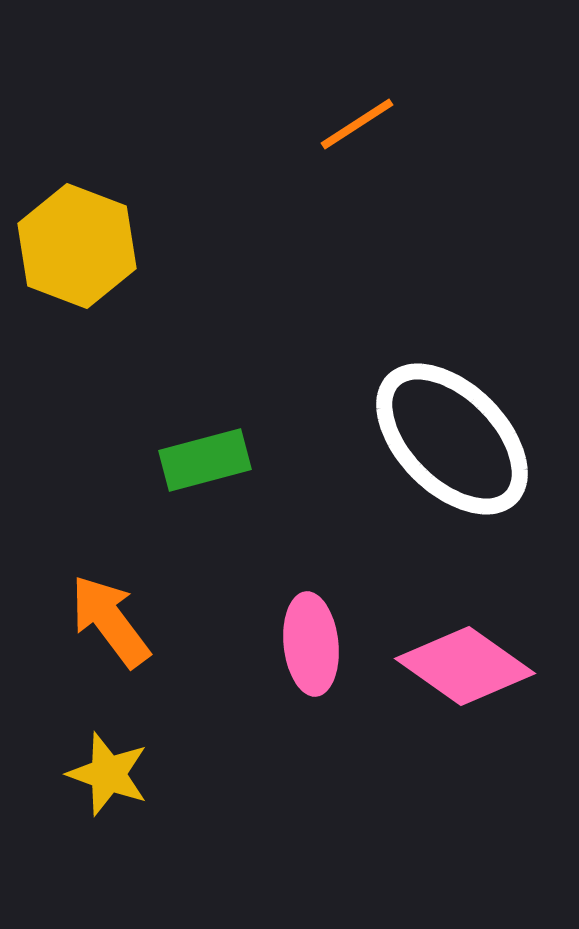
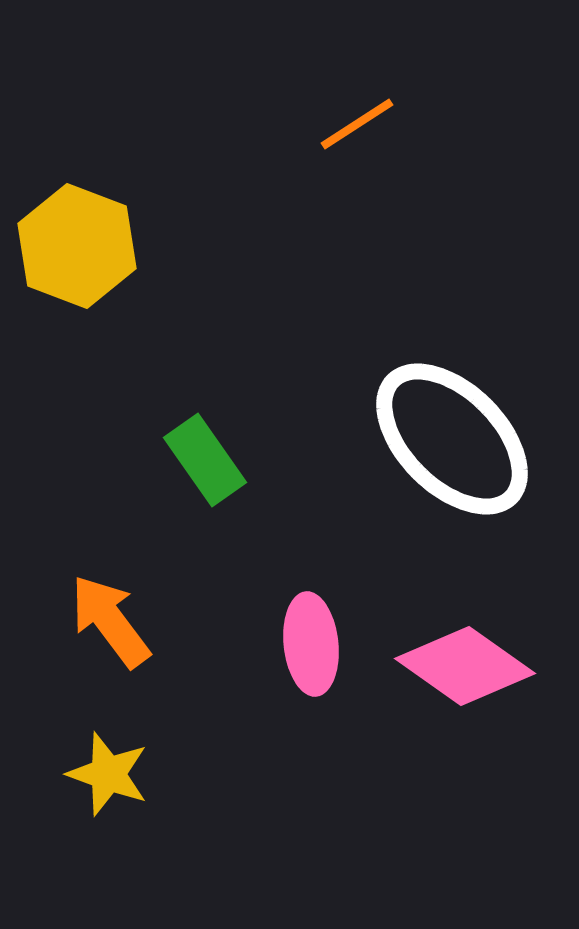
green rectangle: rotated 70 degrees clockwise
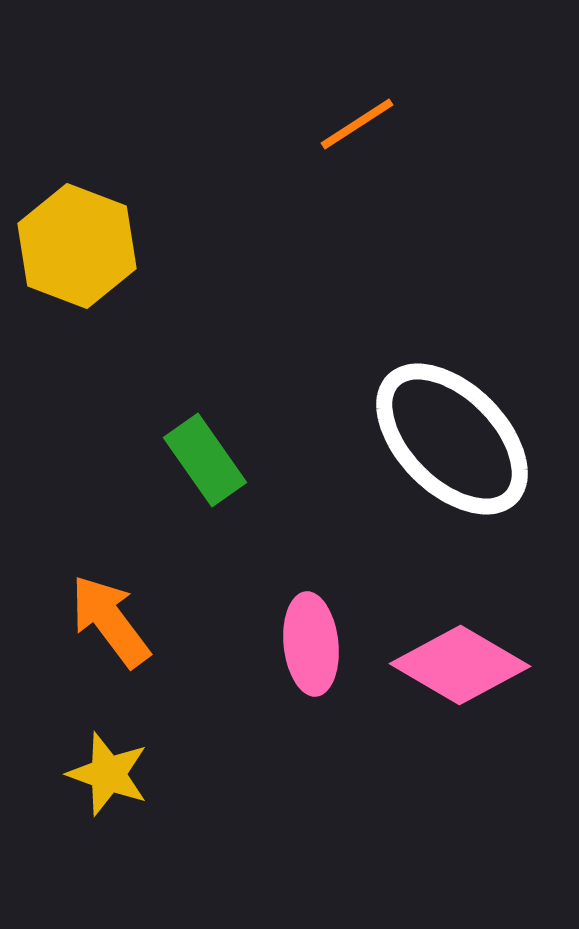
pink diamond: moved 5 px left, 1 px up; rotated 5 degrees counterclockwise
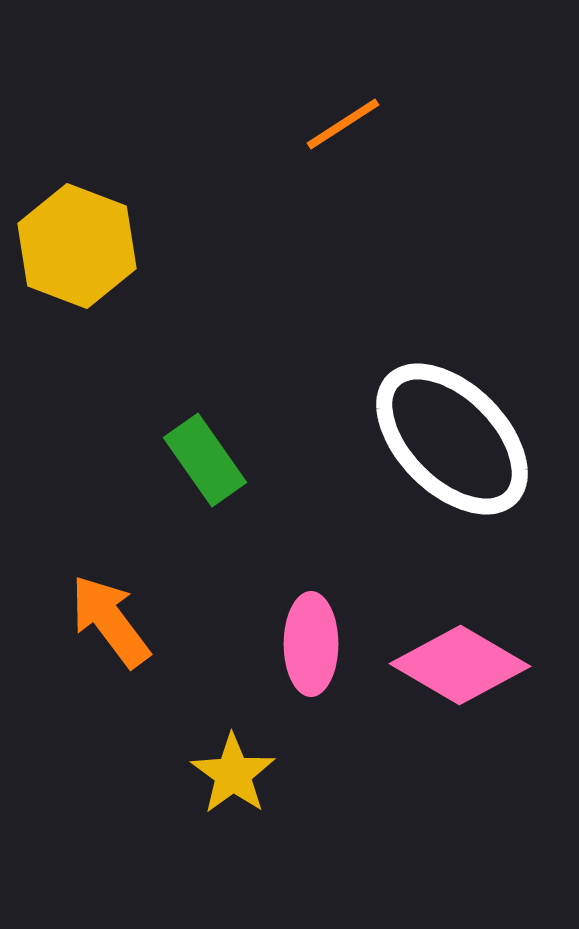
orange line: moved 14 px left
pink ellipse: rotated 6 degrees clockwise
yellow star: moved 125 px right; rotated 16 degrees clockwise
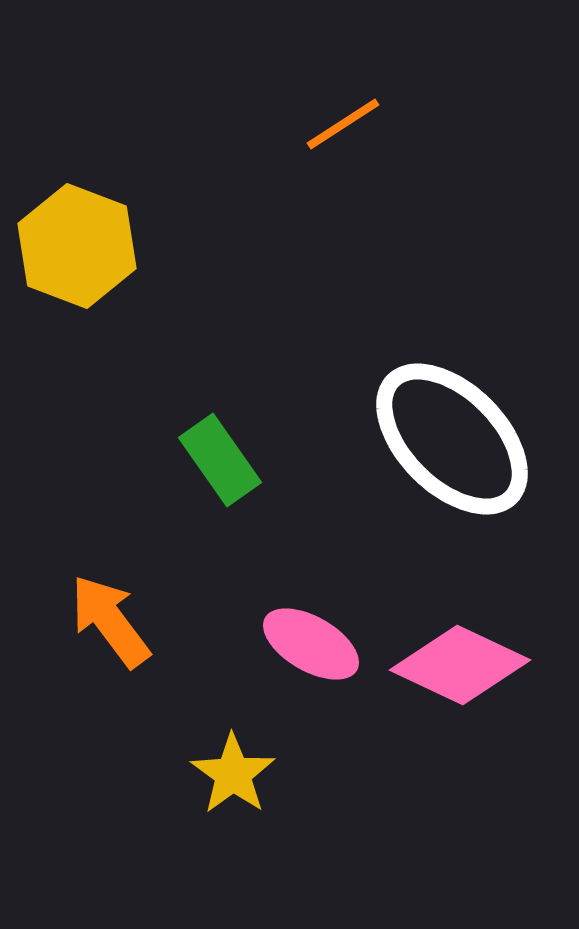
green rectangle: moved 15 px right
pink ellipse: rotated 60 degrees counterclockwise
pink diamond: rotated 5 degrees counterclockwise
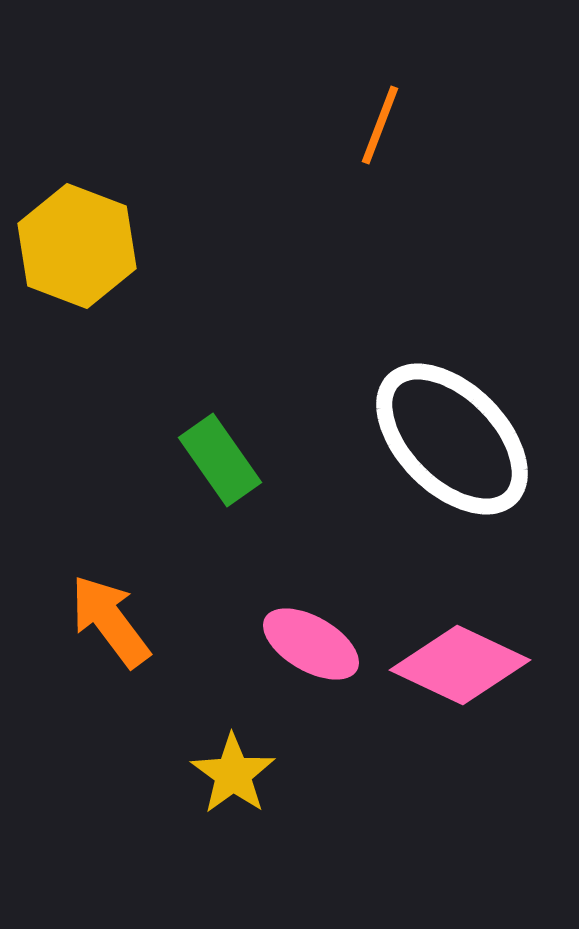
orange line: moved 37 px right, 1 px down; rotated 36 degrees counterclockwise
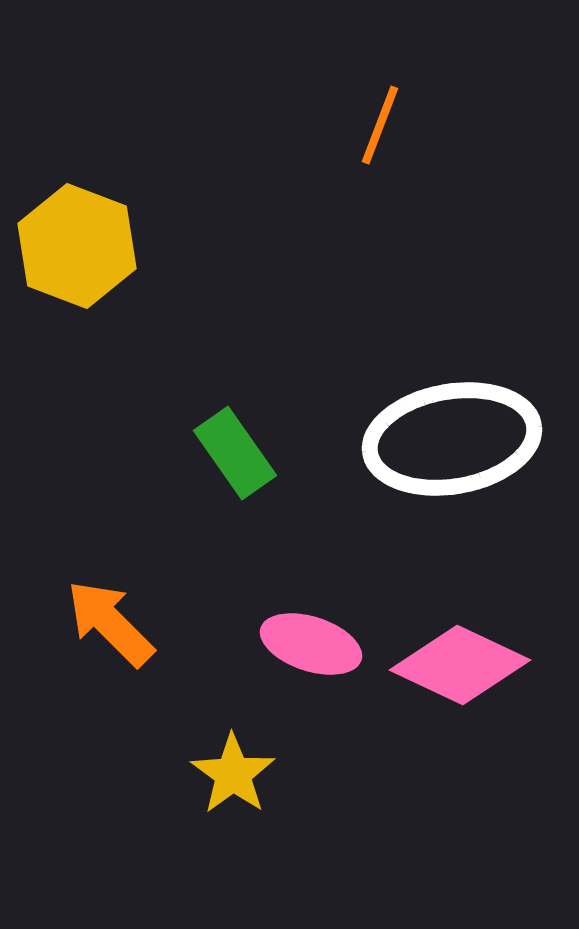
white ellipse: rotated 55 degrees counterclockwise
green rectangle: moved 15 px right, 7 px up
orange arrow: moved 2 px down; rotated 8 degrees counterclockwise
pink ellipse: rotated 12 degrees counterclockwise
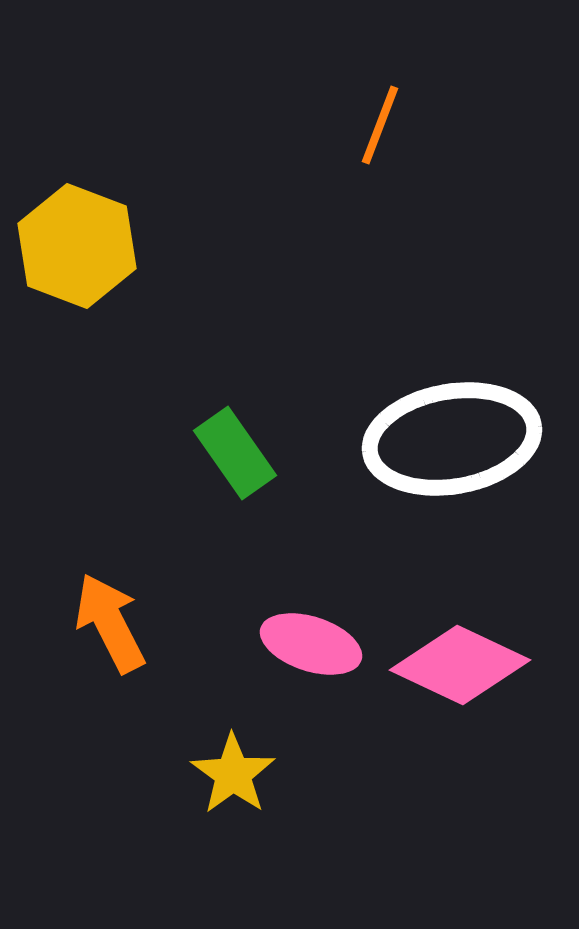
orange arrow: rotated 18 degrees clockwise
